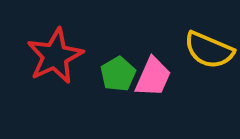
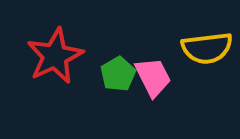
yellow semicircle: moved 2 px left, 2 px up; rotated 30 degrees counterclockwise
pink trapezoid: rotated 51 degrees counterclockwise
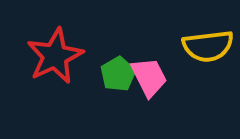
yellow semicircle: moved 1 px right, 2 px up
pink trapezoid: moved 4 px left
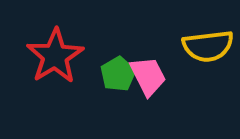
red star: rotated 6 degrees counterclockwise
pink trapezoid: moved 1 px left, 1 px up
